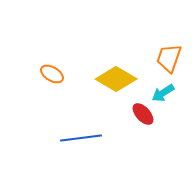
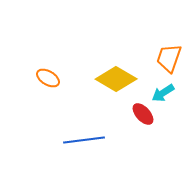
orange ellipse: moved 4 px left, 4 px down
blue line: moved 3 px right, 2 px down
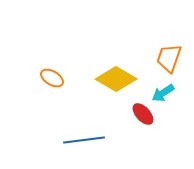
orange ellipse: moved 4 px right
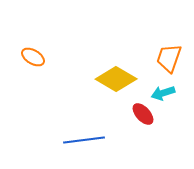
orange ellipse: moved 19 px left, 21 px up
cyan arrow: rotated 15 degrees clockwise
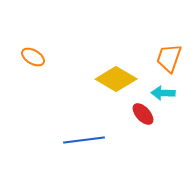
cyan arrow: rotated 20 degrees clockwise
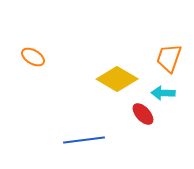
yellow diamond: moved 1 px right
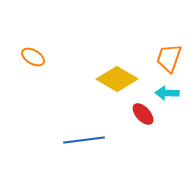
cyan arrow: moved 4 px right
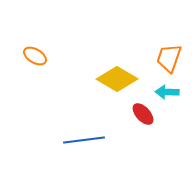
orange ellipse: moved 2 px right, 1 px up
cyan arrow: moved 1 px up
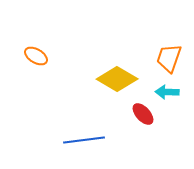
orange ellipse: moved 1 px right
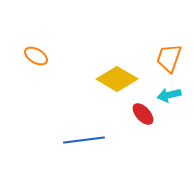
cyan arrow: moved 2 px right, 3 px down; rotated 15 degrees counterclockwise
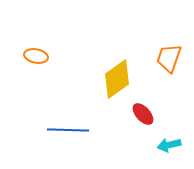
orange ellipse: rotated 20 degrees counterclockwise
yellow diamond: rotated 66 degrees counterclockwise
cyan arrow: moved 50 px down
blue line: moved 16 px left, 10 px up; rotated 9 degrees clockwise
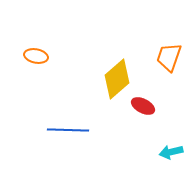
orange trapezoid: moved 1 px up
yellow diamond: rotated 6 degrees counterclockwise
red ellipse: moved 8 px up; rotated 20 degrees counterclockwise
cyan arrow: moved 2 px right, 7 px down
